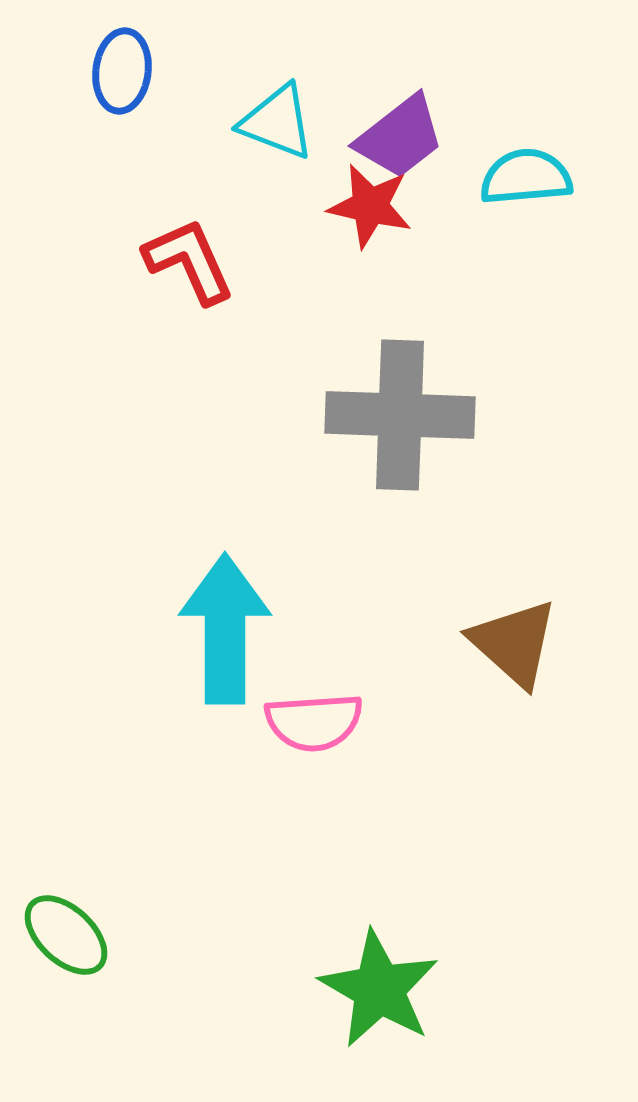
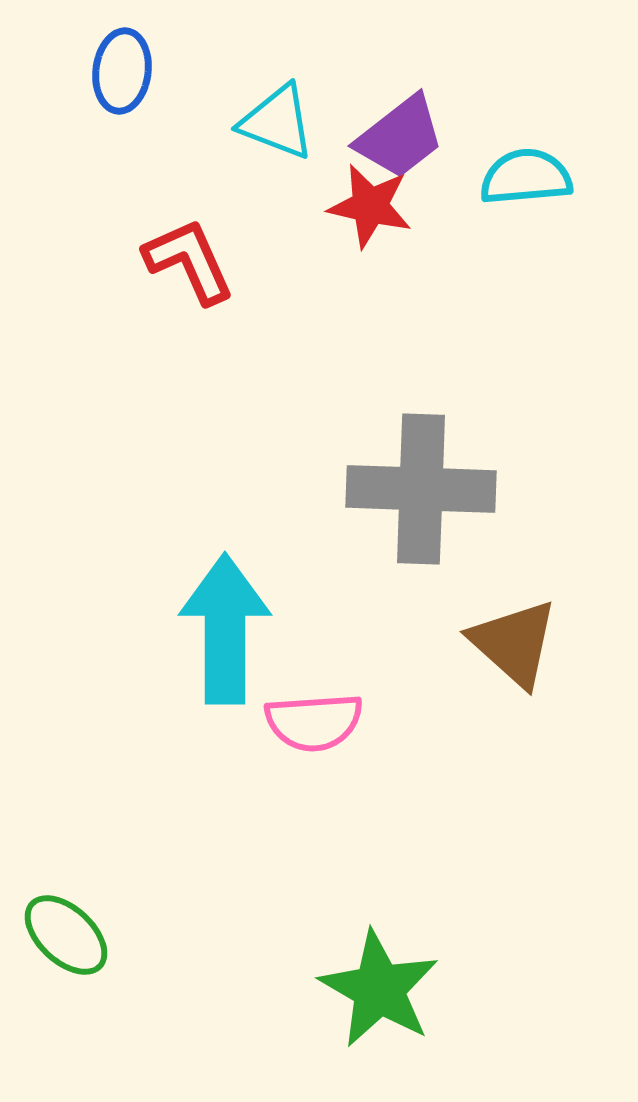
gray cross: moved 21 px right, 74 px down
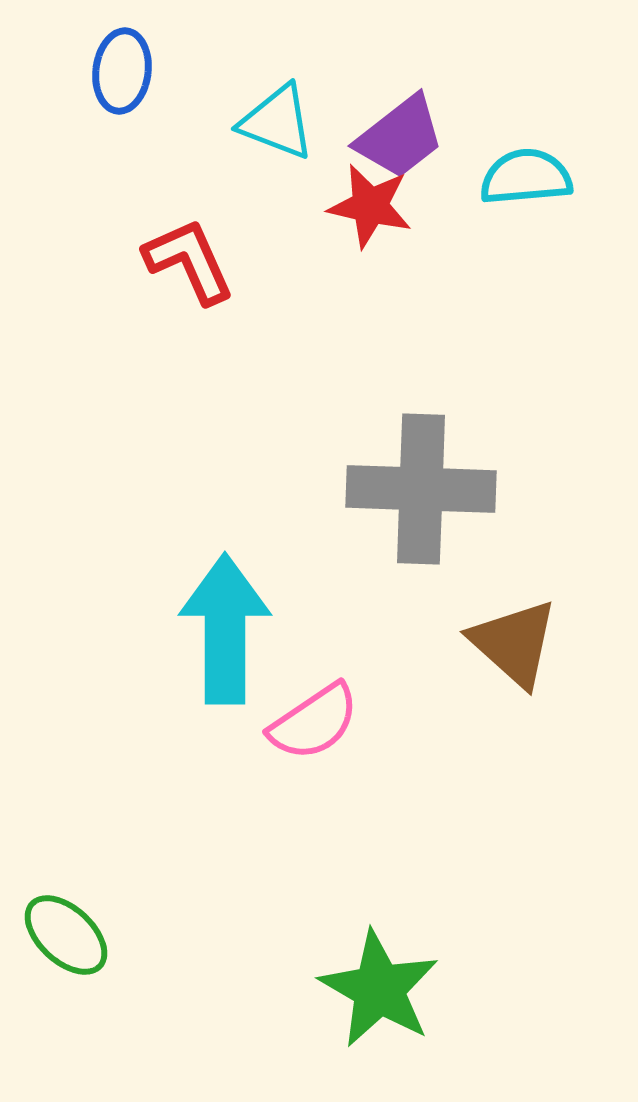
pink semicircle: rotated 30 degrees counterclockwise
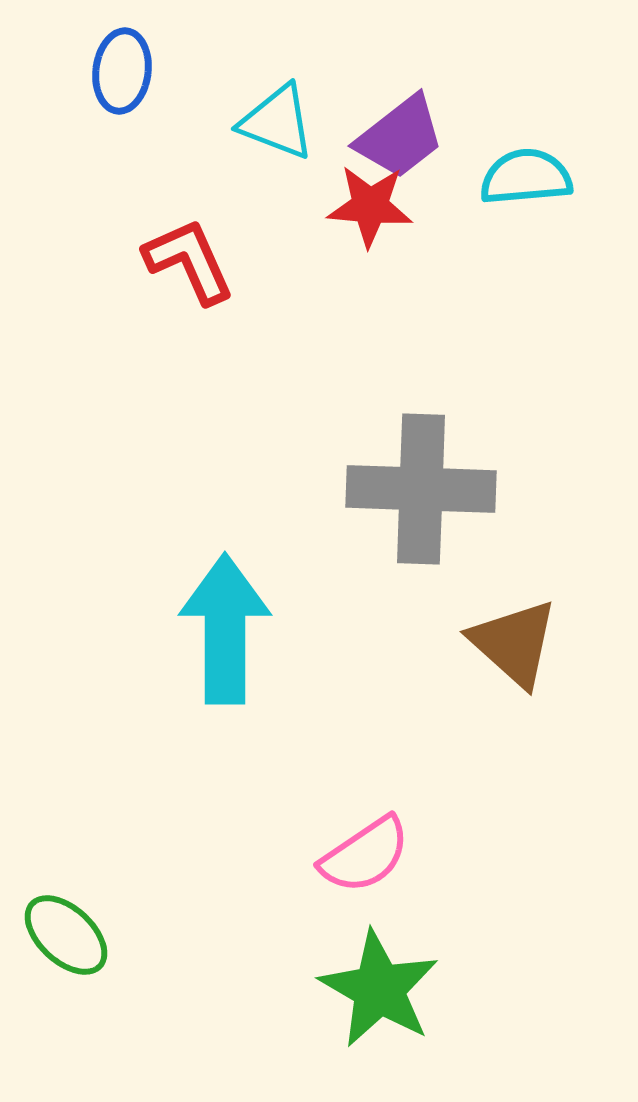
red star: rotated 8 degrees counterclockwise
pink semicircle: moved 51 px right, 133 px down
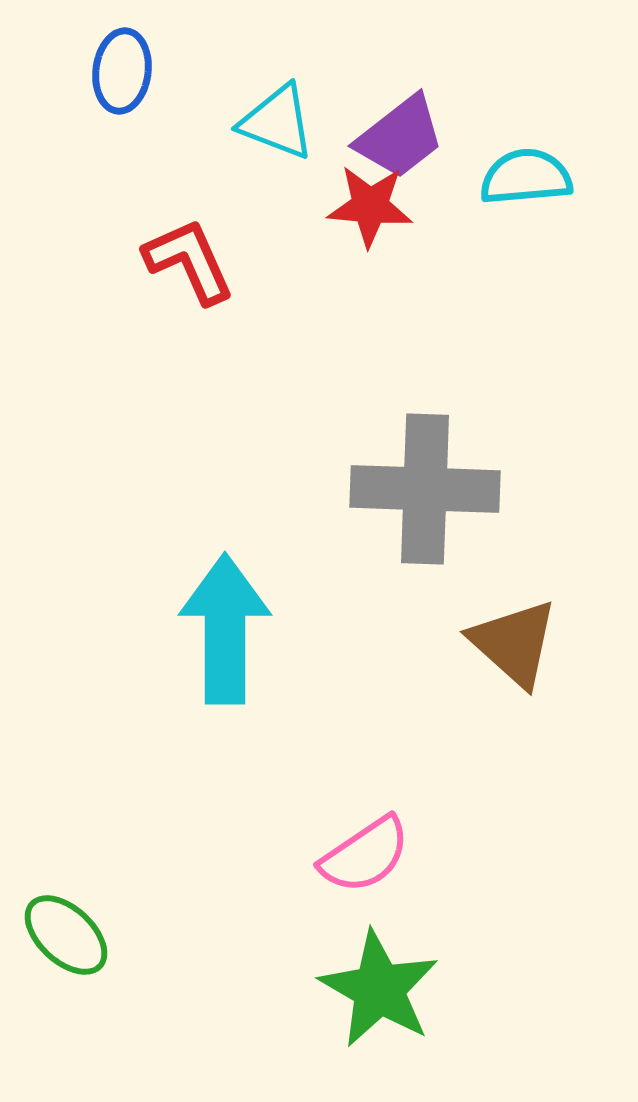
gray cross: moved 4 px right
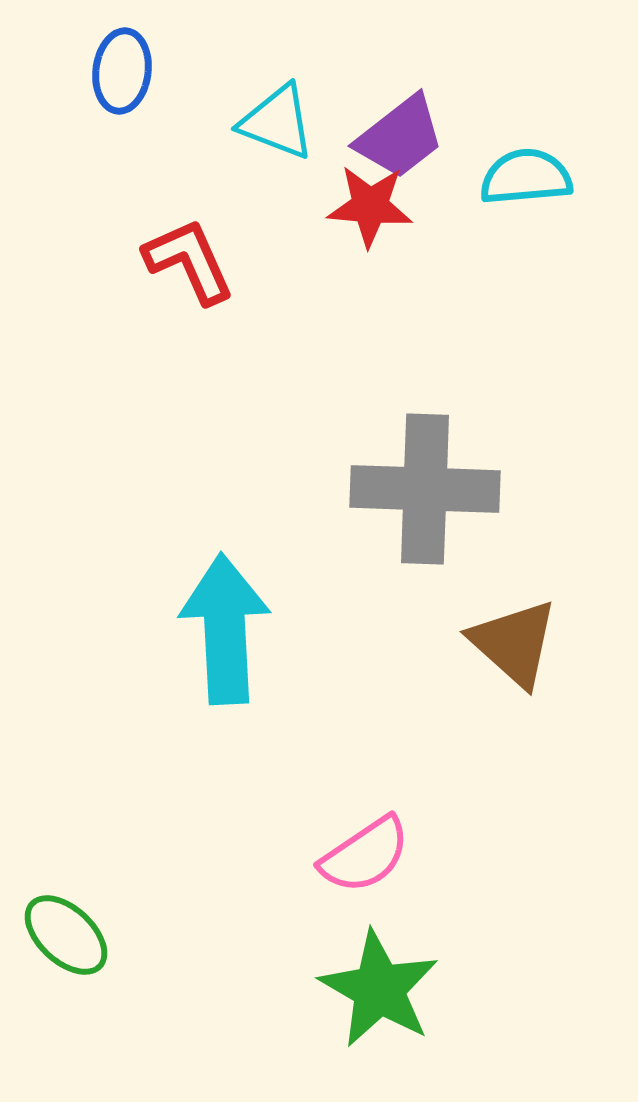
cyan arrow: rotated 3 degrees counterclockwise
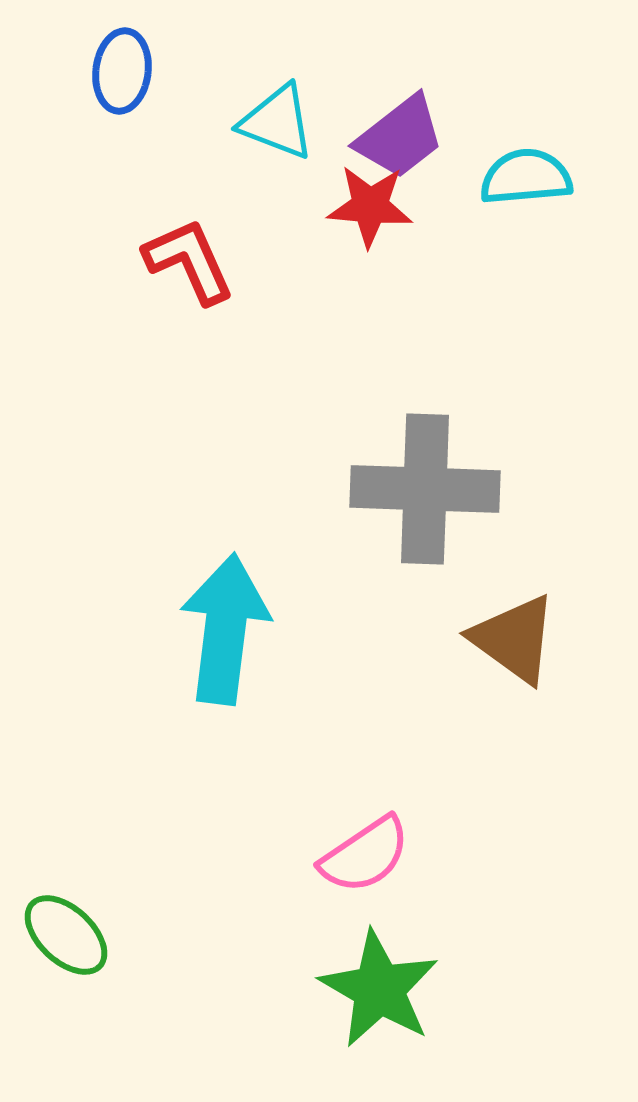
cyan arrow: rotated 10 degrees clockwise
brown triangle: moved 4 px up; rotated 6 degrees counterclockwise
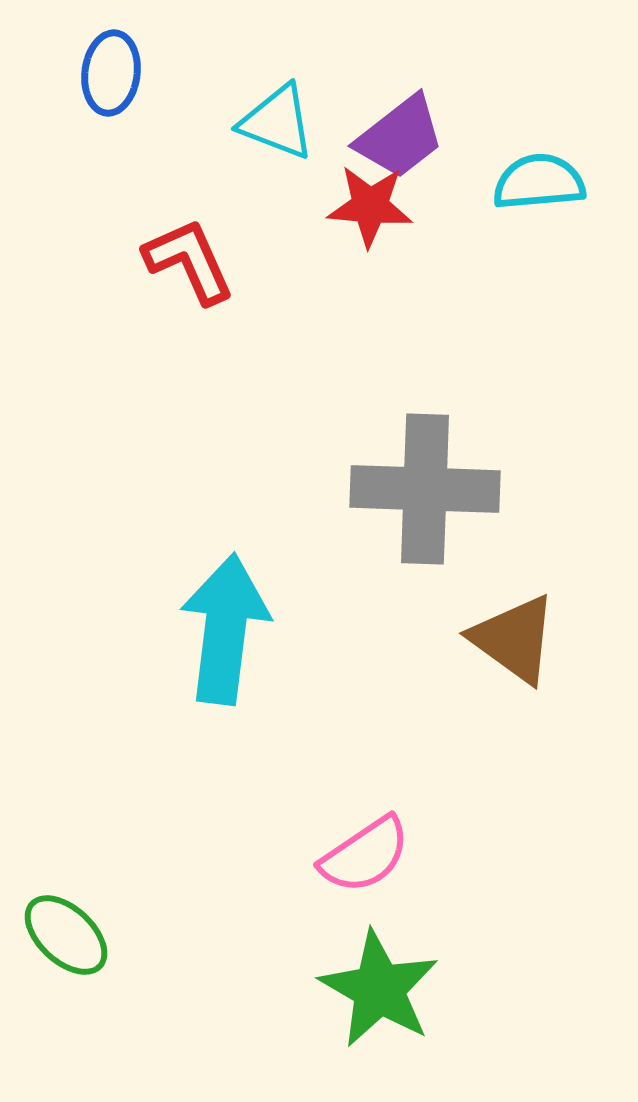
blue ellipse: moved 11 px left, 2 px down
cyan semicircle: moved 13 px right, 5 px down
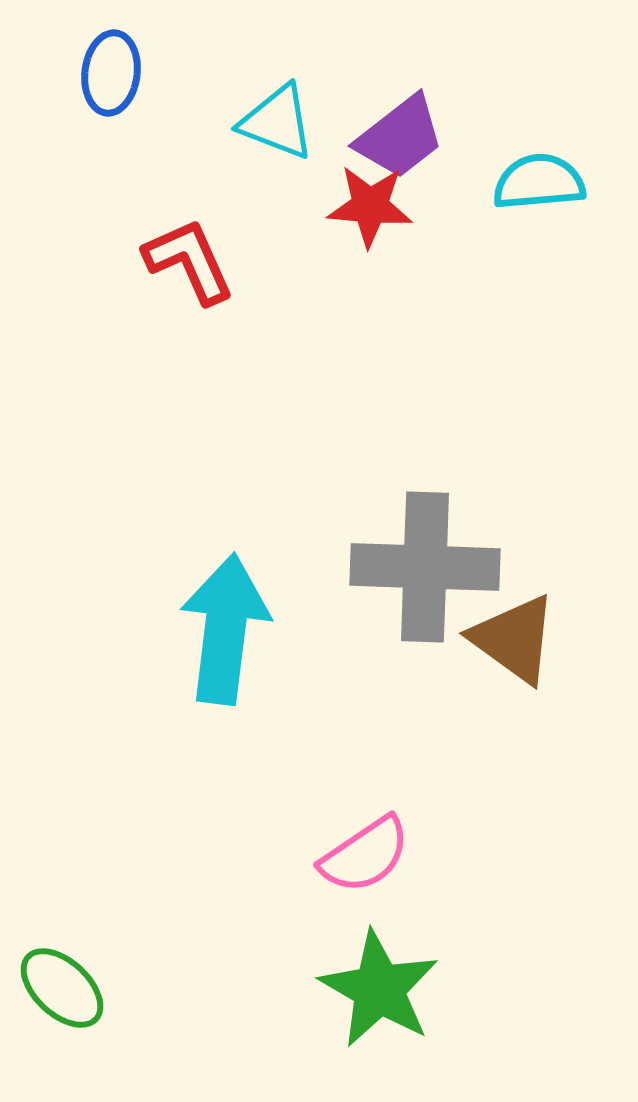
gray cross: moved 78 px down
green ellipse: moved 4 px left, 53 px down
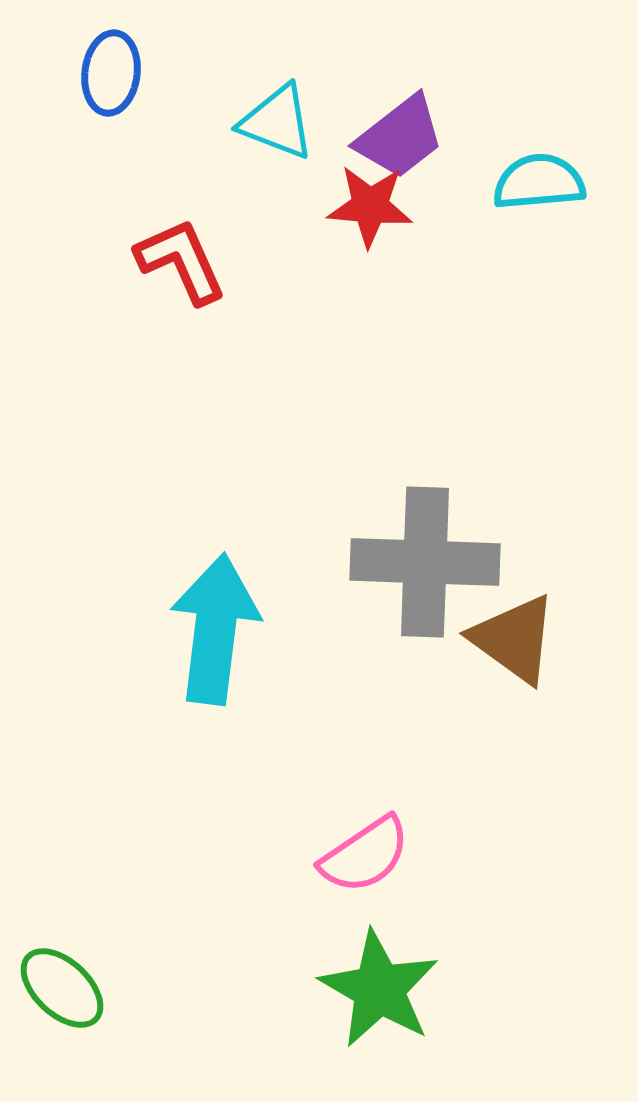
red L-shape: moved 8 px left
gray cross: moved 5 px up
cyan arrow: moved 10 px left
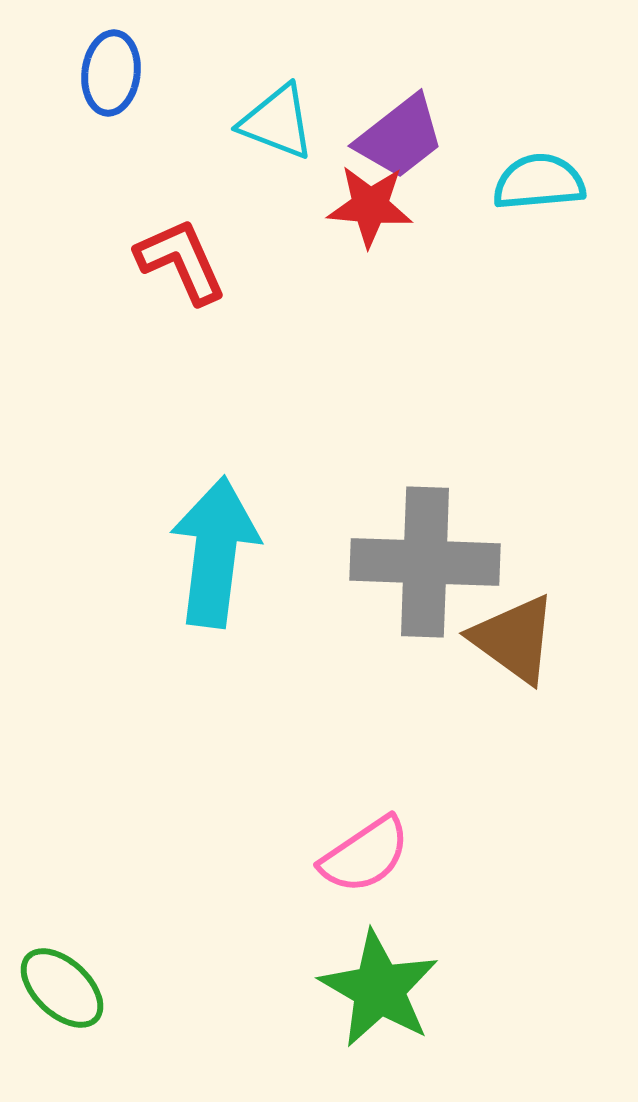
cyan arrow: moved 77 px up
